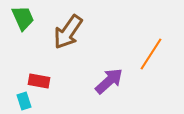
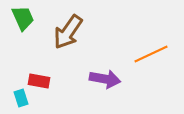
orange line: rotated 32 degrees clockwise
purple arrow: moved 4 px left, 2 px up; rotated 52 degrees clockwise
cyan rectangle: moved 3 px left, 3 px up
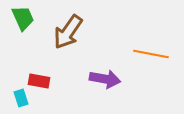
orange line: rotated 36 degrees clockwise
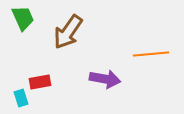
orange line: rotated 16 degrees counterclockwise
red rectangle: moved 1 px right, 1 px down; rotated 20 degrees counterclockwise
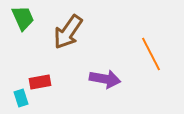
orange line: rotated 68 degrees clockwise
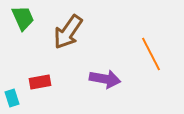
cyan rectangle: moved 9 px left
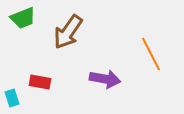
green trapezoid: rotated 92 degrees clockwise
red rectangle: rotated 20 degrees clockwise
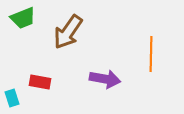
orange line: rotated 28 degrees clockwise
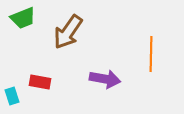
cyan rectangle: moved 2 px up
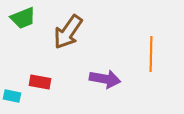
cyan rectangle: rotated 60 degrees counterclockwise
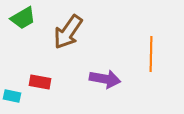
green trapezoid: rotated 8 degrees counterclockwise
